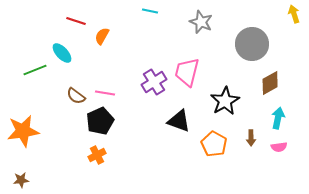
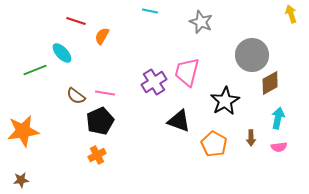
yellow arrow: moved 3 px left
gray circle: moved 11 px down
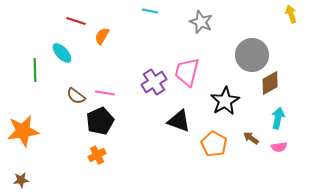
green line: rotated 70 degrees counterclockwise
brown arrow: rotated 126 degrees clockwise
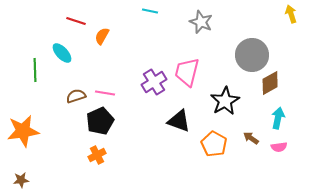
brown semicircle: rotated 126 degrees clockwise
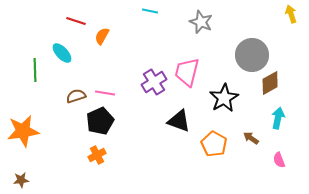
black star: moved 1 px left, 3 px up
pink semicircle: moved 13 px down; rotated 77 degrees clockwise
